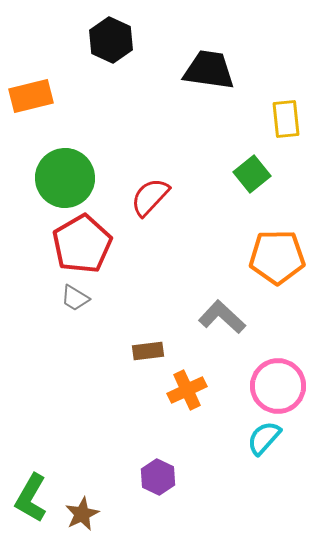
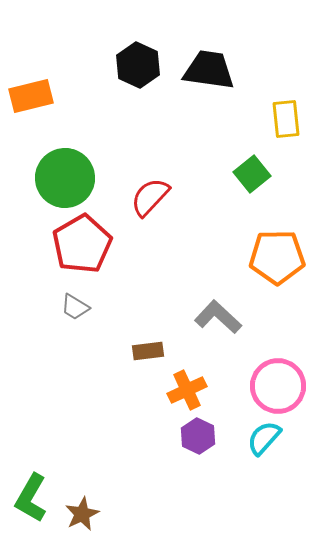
black hexagon: moved 27 px right, 25 px down
gray trapezoid: moved 9 px down
gray L-shape: moved 4 px left
purple hexagon: moved 40 px right, 41 px up
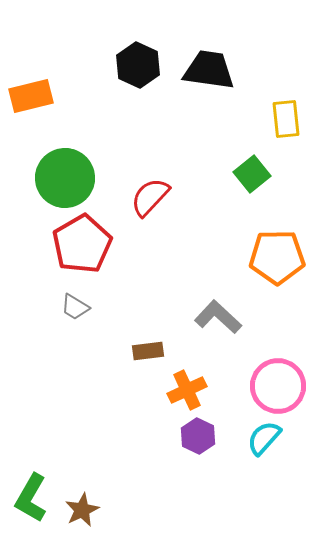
brown star: moved 4 px up
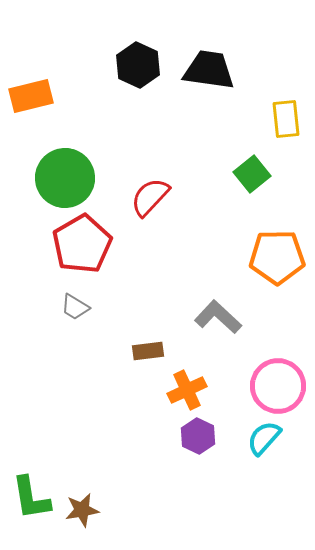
green L-shape: rotated 39 degrees counterclockwise
brown star: rotated 16 degrees clockwise
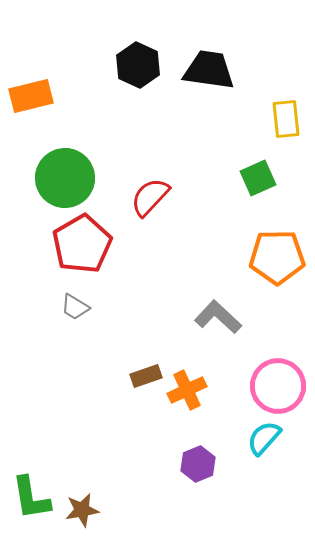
green square: moved 6 px right, 4 px down; rotated 15 degrees clockwise
brown rectangle: moved 2 px left, 25 px down; rotated 12 degrees counterclockwise
purple hexagon: moved 28 px down; rotated 12 degrees clockwise
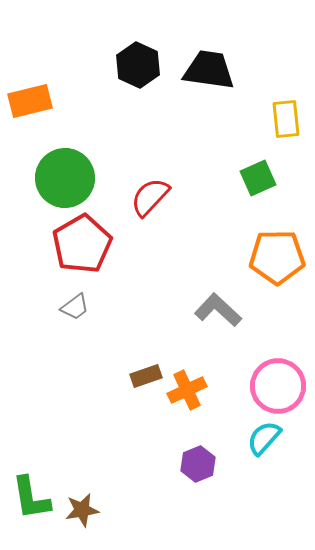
orange rectangle: moved 1 px left, 5 px down
gray trapezoid: rotated 68 degrees counterclockwise
gray L-shape: moved 7 px up
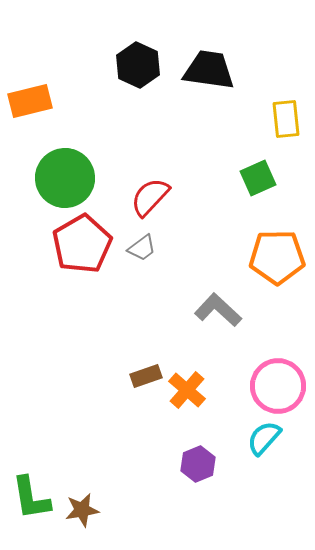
gray trapezoid: moved 67 px right, 59 px up
orange cross: rotated 24 degrees counterclockwise
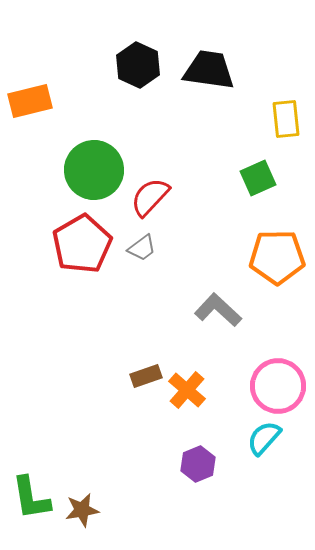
green circle: moved 29 px right, 8 px up
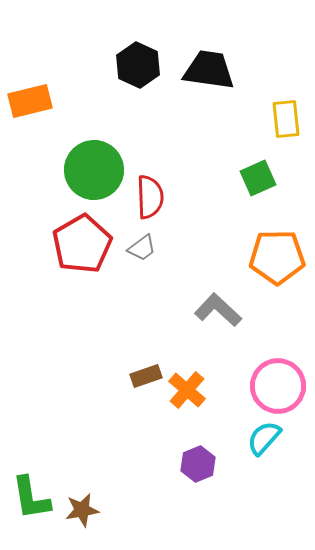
red semicircle: rotated 135 degrees clockwise
